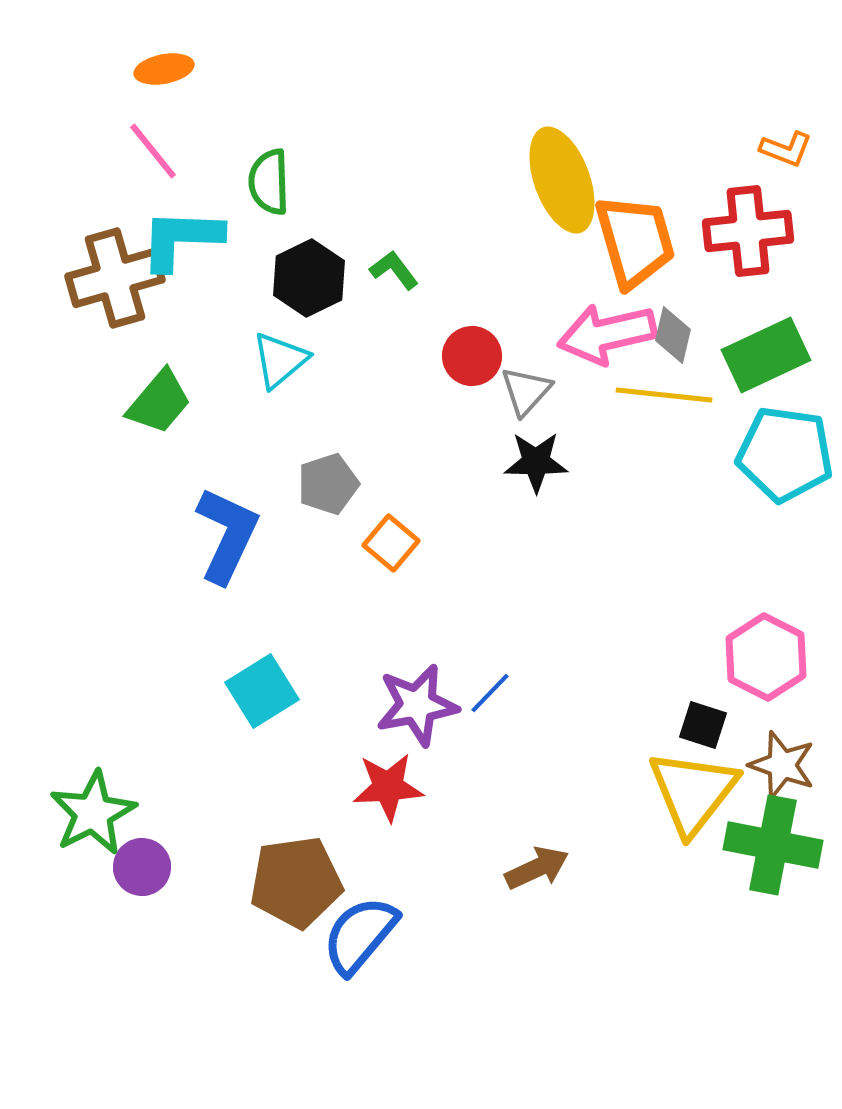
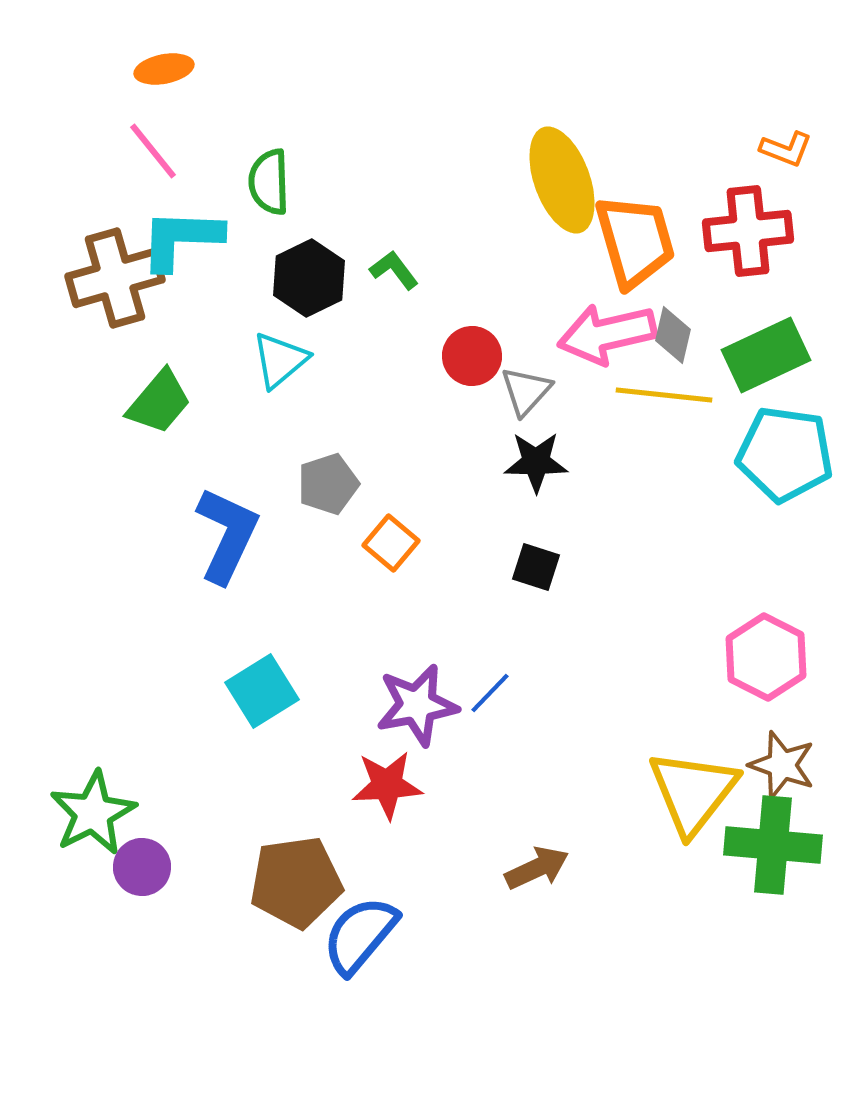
black square: moved 167 px left, 158 px up
red star: moved 1 px left, 2 px up
green cross: rotated 6 degrees counterclockwise
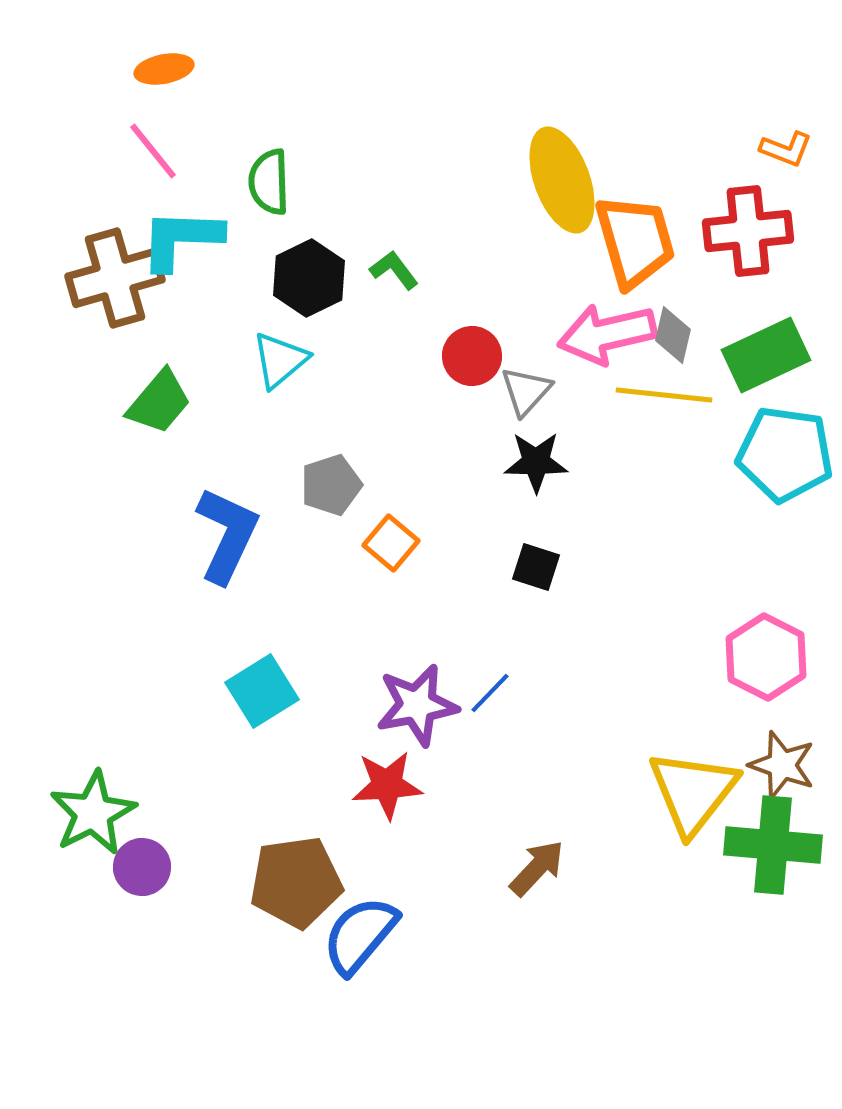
gray pentagon: moved 3 px right, 1 px down
brown arrow: rotated 22 degrees counterclockwise
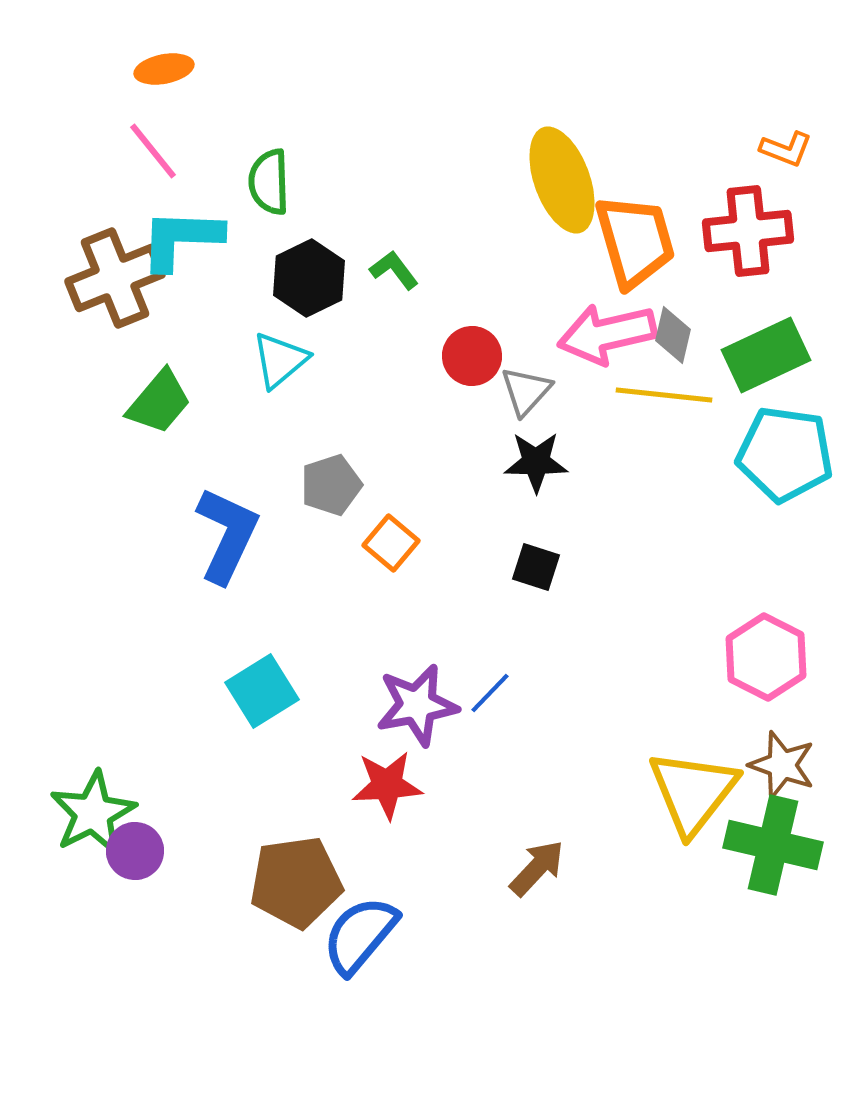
brown cross: rotated 6 degrees counterclockwise
green cross: rotated 8 degrees clockwise
purple circle: moved 7 px left, 16 px up
